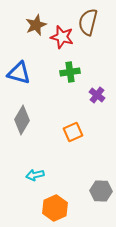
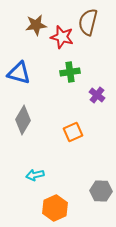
brown star: rotated 15 degrees clockwise
gray diamond: moved 1 px right
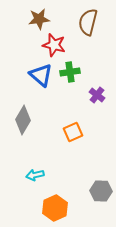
brown star: moved 3 px right, 6 px up
red star: moved 8 px left, 8 px down
blue triangle: moved 22 px right, 2 px down; rotated 25 degrees clockwise
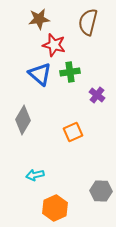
blue triangle: moved 1 px left, 1 px up
